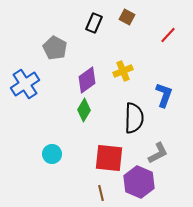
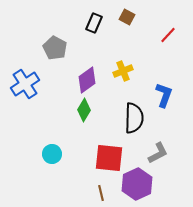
purple hexagon: moved 2 px left, 2 px down; rotated 12 degrees clockwise
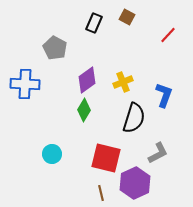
yellow cross: moved 11 px down
blue cross: rotated 36 degrees clockwise
black semicircle: rotated 16 degrees clockwise
red square: moved 3 px left; rotated 8 degrees clockwise
purple hexagon: moved 2 px left, 1 px up
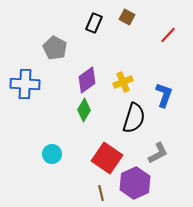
red square: moved 1 px right; rotated 20 degrees clockwise
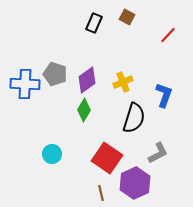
gray pentagon: moved 26 px down; rotated 10 degrees counterclockwise
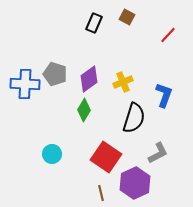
purple diamond: moved 2 px right, 1 px up
red square: moved 1 px left, 1 px up
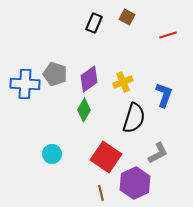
red line: rotated 30 degrees clockwise
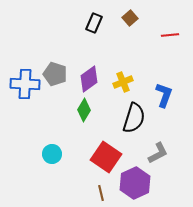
brown square: moved 3 px right, 1 px down; rotated 21 degrees clockwise
red line: moved 2 px right; rotated 12 degrees clockwise
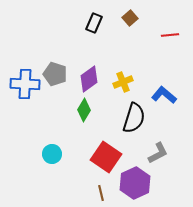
blue L-shape: rotated 70 degrees counterclockwise
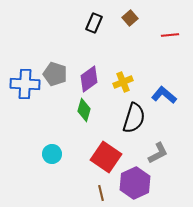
green diamond: rotated 15 degrees counterclockwise
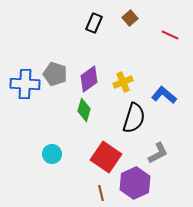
red line: rotated 30 degrees clockwise
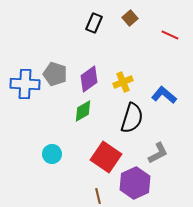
green diamond: moved 1 px left, 1 px down; rotated 45 degrees clockwise
black semicircle: moved 2 px left
brown line: moved 3 px left, 3 px down
